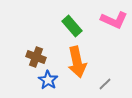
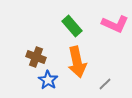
pink L-shape: moved 1 px right, 4 px down
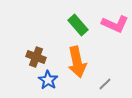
green rectangle: moved 6 px right, 1 px up
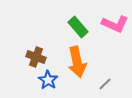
green rectangle: moved 2 px down
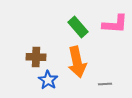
pink L-shape: rotated 20 degrees counterclockwise
brown cross: rotated 18 degrees counterclockwise
gray line: rotated 40 degrees clockwise
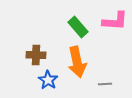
pink L-shape: moved 3 px up
brown cross: moved 2 px up
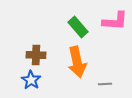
blue star: moved 17 px left
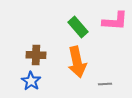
blue star: moved 1 px down
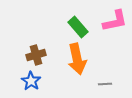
pink L-shape: rotated 16 degrees counterclockwise
brown cross: rotated 18 degrees counterclockwise
orange arrow: moved 3 px up
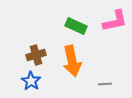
green rectangle: moved 2 px left, 1 px up; rotated 25 degrees counterclockwise
orange arrow: moved 5 px left, 2 px down
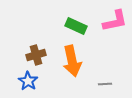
blue star: moved 3 px left
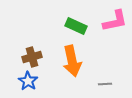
brown cross: moved 4 px left, 2 px down
